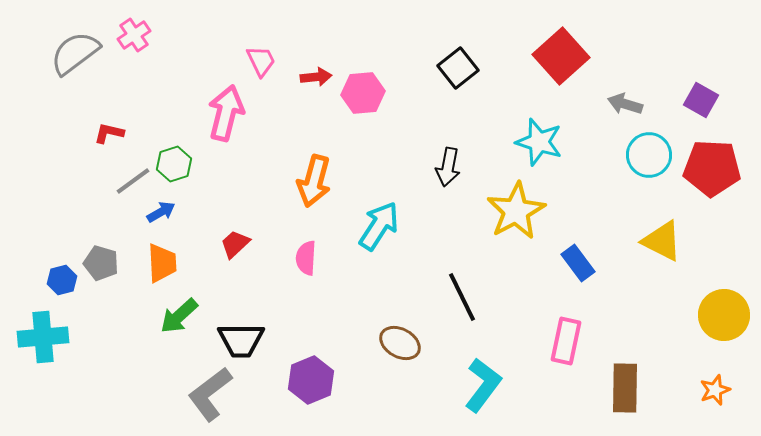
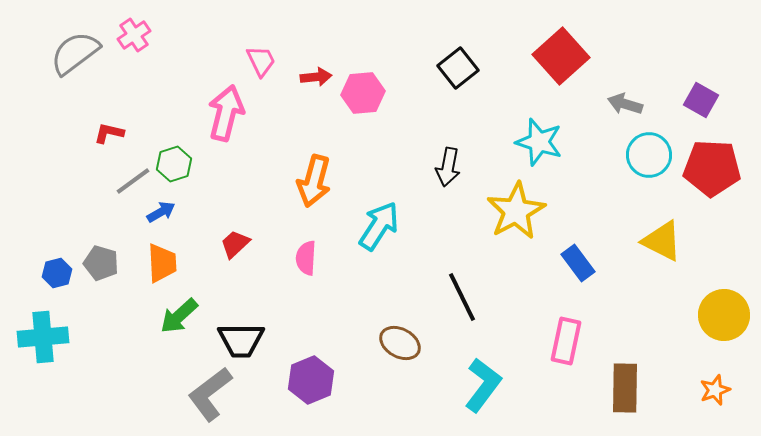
blue hexagon: moved 5 px left, 7 px up
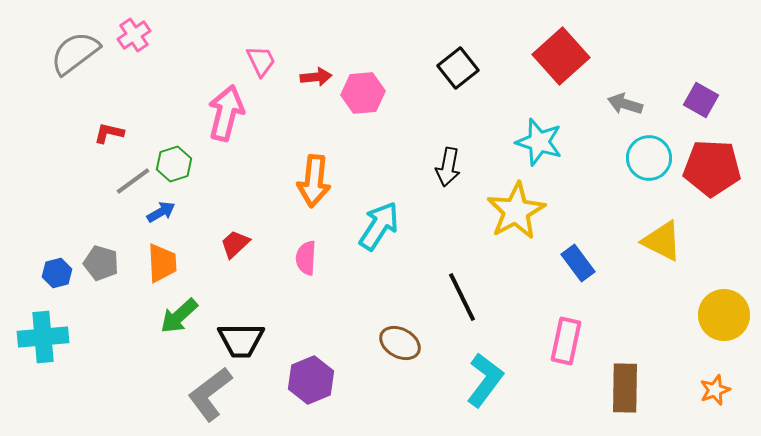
cyan circle: moved 3 px down
orange arrow: rotated 9 degrees counterclockwise
cyan L-shape: moved 2 px right, 5 px up
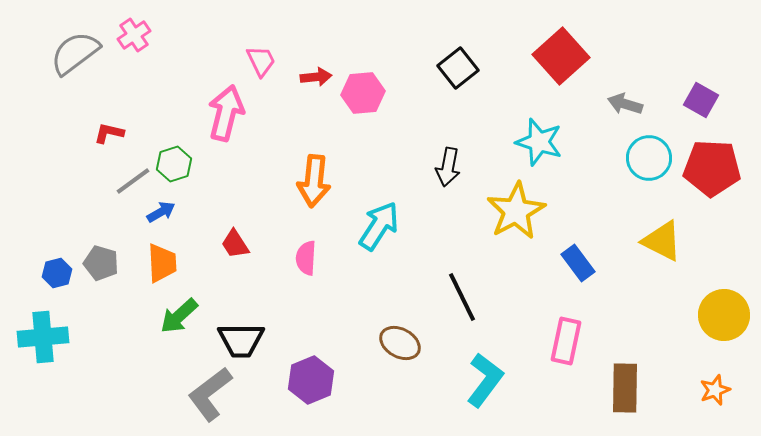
red trapezoid: rotated 80 degrees counterclockwise
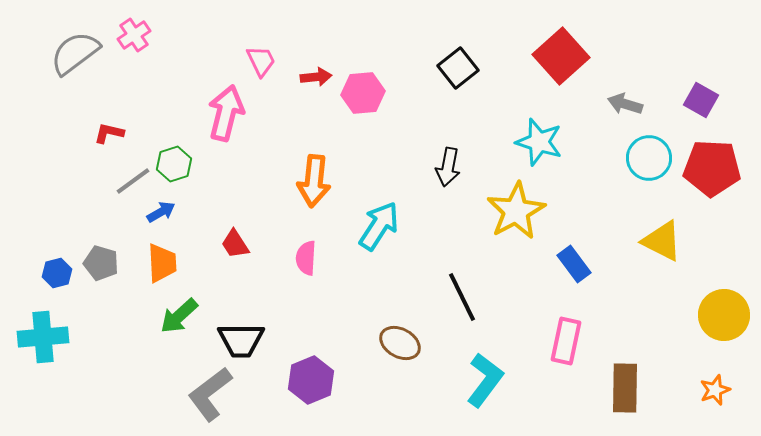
blue rectangle: moved 4 px left, 1 px down
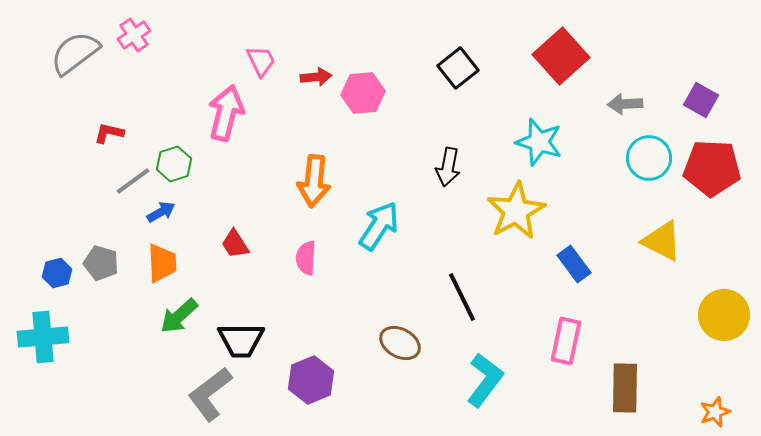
gray arrow: rotated 20 degrees counterclockwise
orange star: moved 22 px down
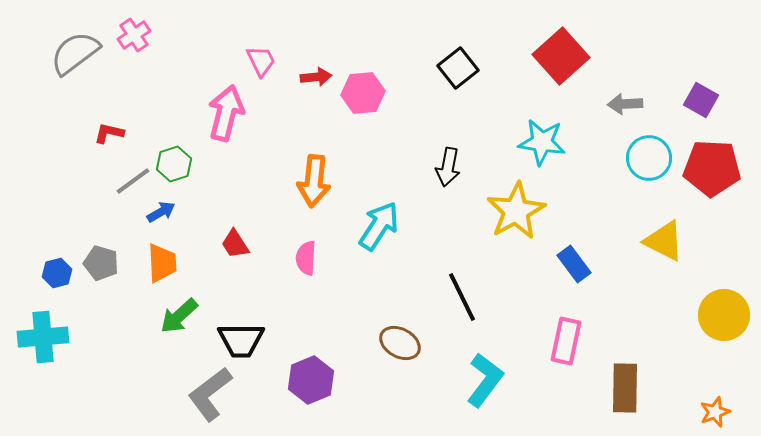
cyan star: moved 3 px right; rotated 9 degrees counterclockwise
yellow triangle: moved 2 px right
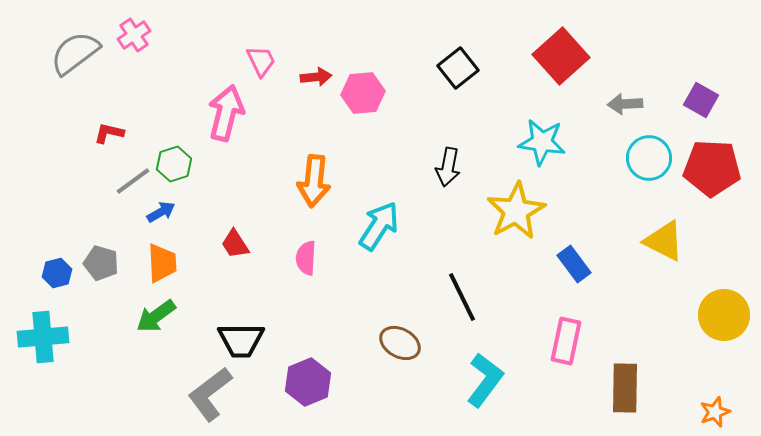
green arrow: moved 23 px left; rotated 6 degrees clockwise
purple hexagon: moved 3 px left, 2 px down
